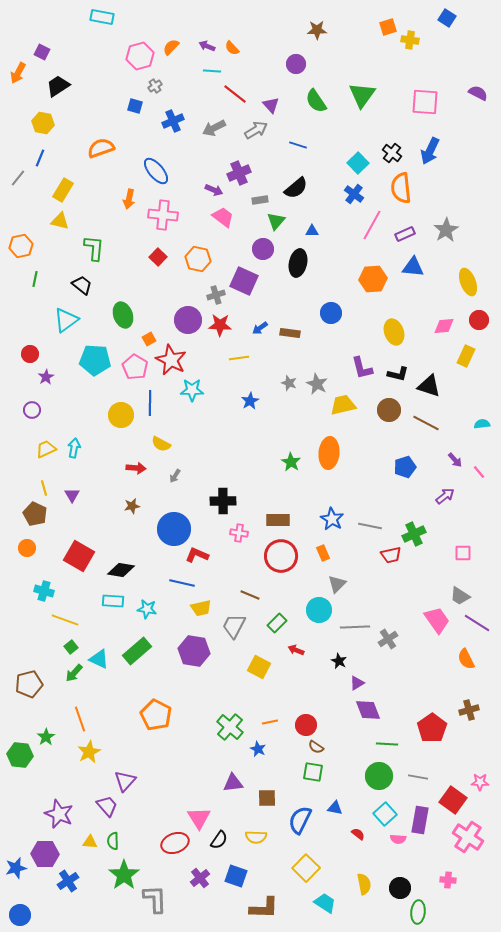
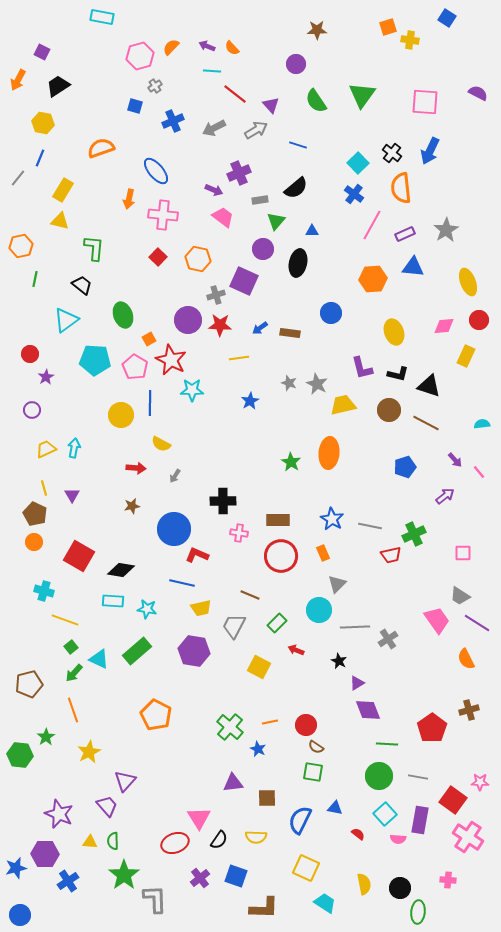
orange arrow at (18, 73): moved 7 px down
orange circle at (27, 548): moved 7 px right, 6 px up
orange line at (80, 719): moved 7 px left, 9 px up
yellow square at (306, 868): rotated 20 degrees counterclockwise
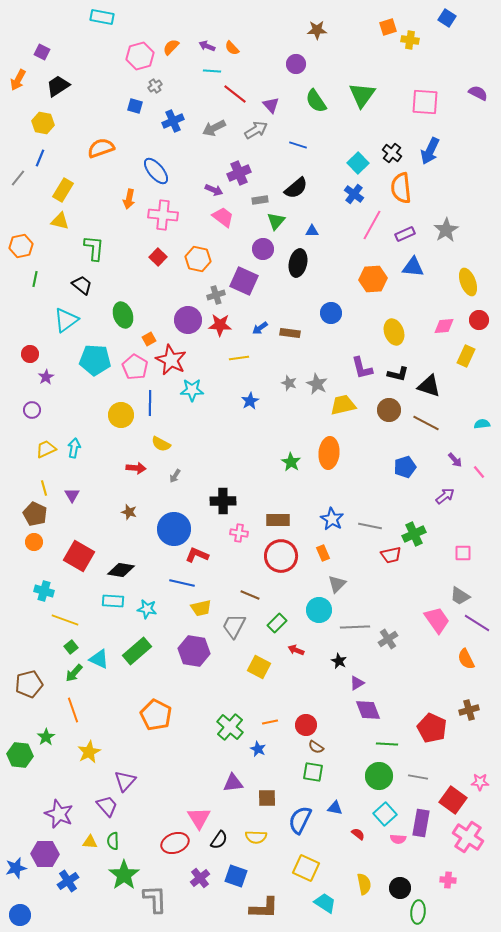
brown star at (132, 506): moved 3 px left, 6 px down; rotated 28 degrees clockwise
red pentagon at (432, 728): rotated 12 degrees counterclockwise
purple rectangle at (420, 820): moved 1 px right, 3 px down
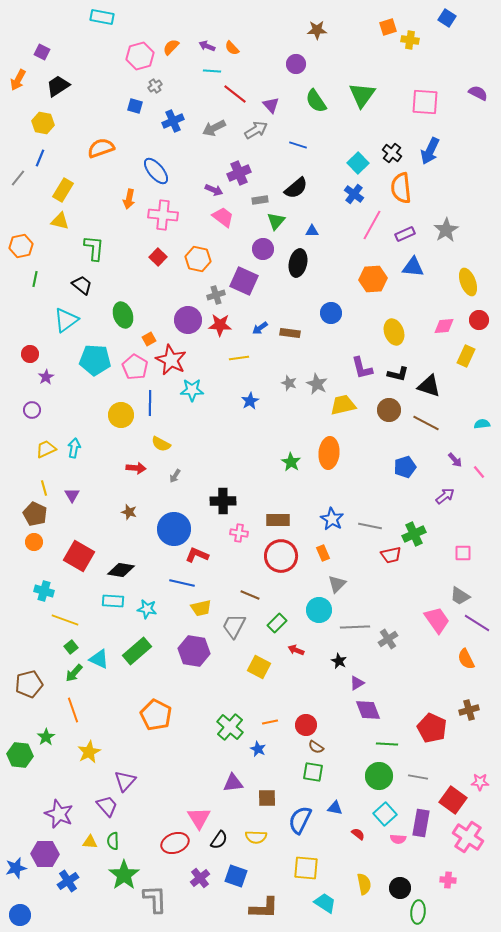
yellow square at (306, 868): rotated 20 degrees counterclockwise
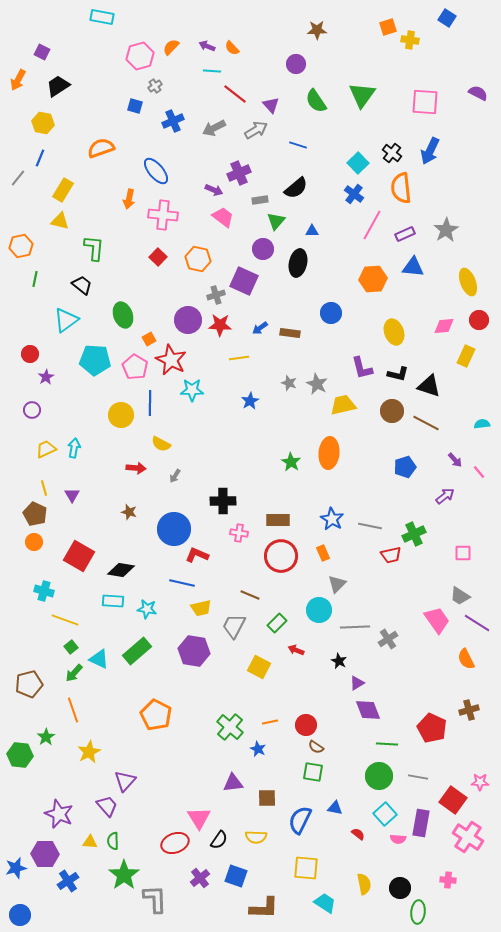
brown circle at (389, 410): moved 3 px right, 1 px down
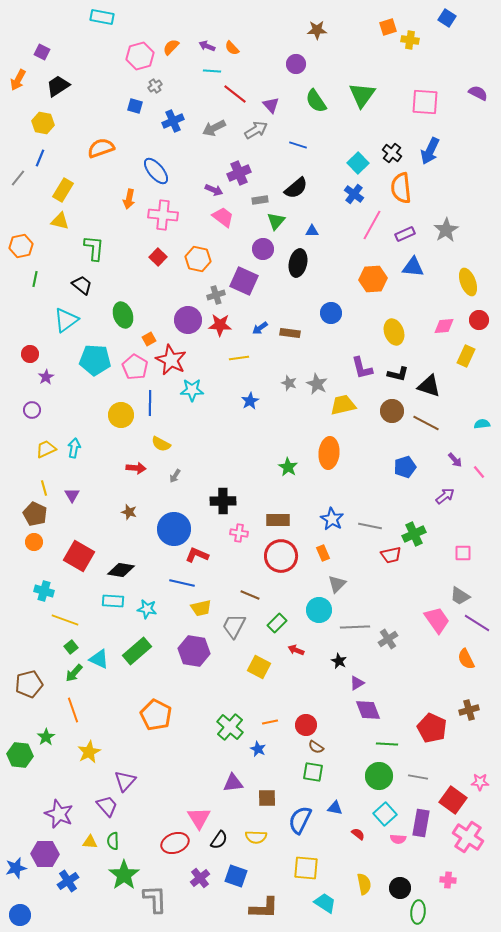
green star at (291, 462): moved 3 px left, 5 px down
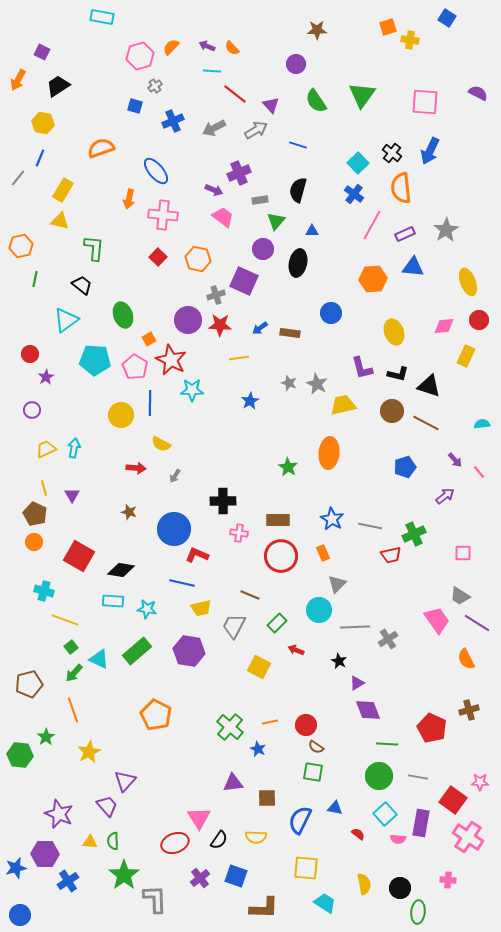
black semicircle at (296, 188): moved 2 px right, 2 px down; rotated 145 degrees clockwise
purple hexagon at (194, 651): moved 5 px left
